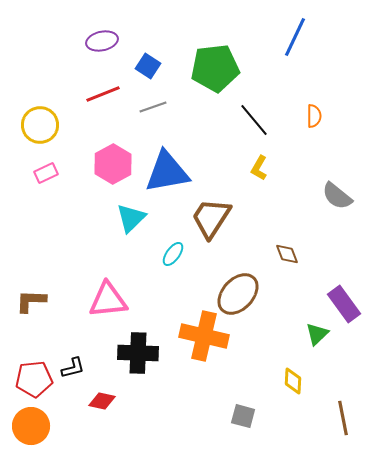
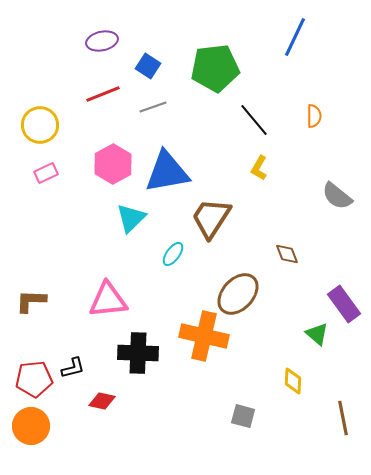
green triangle: rotated 35 degrees counterclockwise
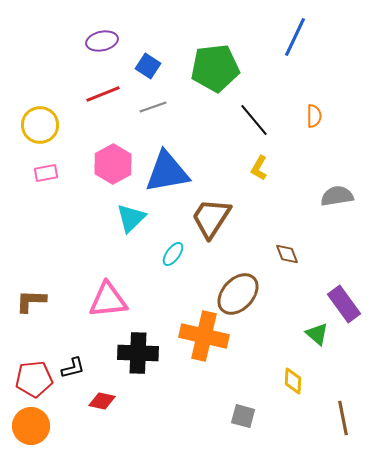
pink rectangle: rotated 15 degrees clockwise
gray semicircle: rotated 132 degrees clockwise
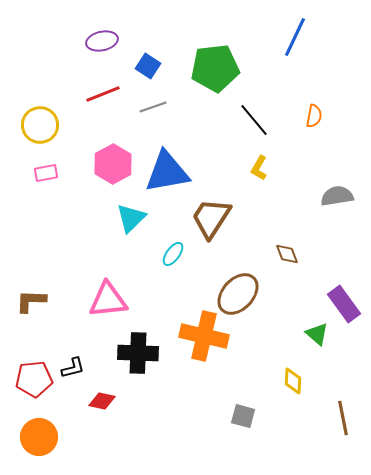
orange semicircle: rotated 10 degrees clockwise
orange circle: moved 8 px right, 11 px down
